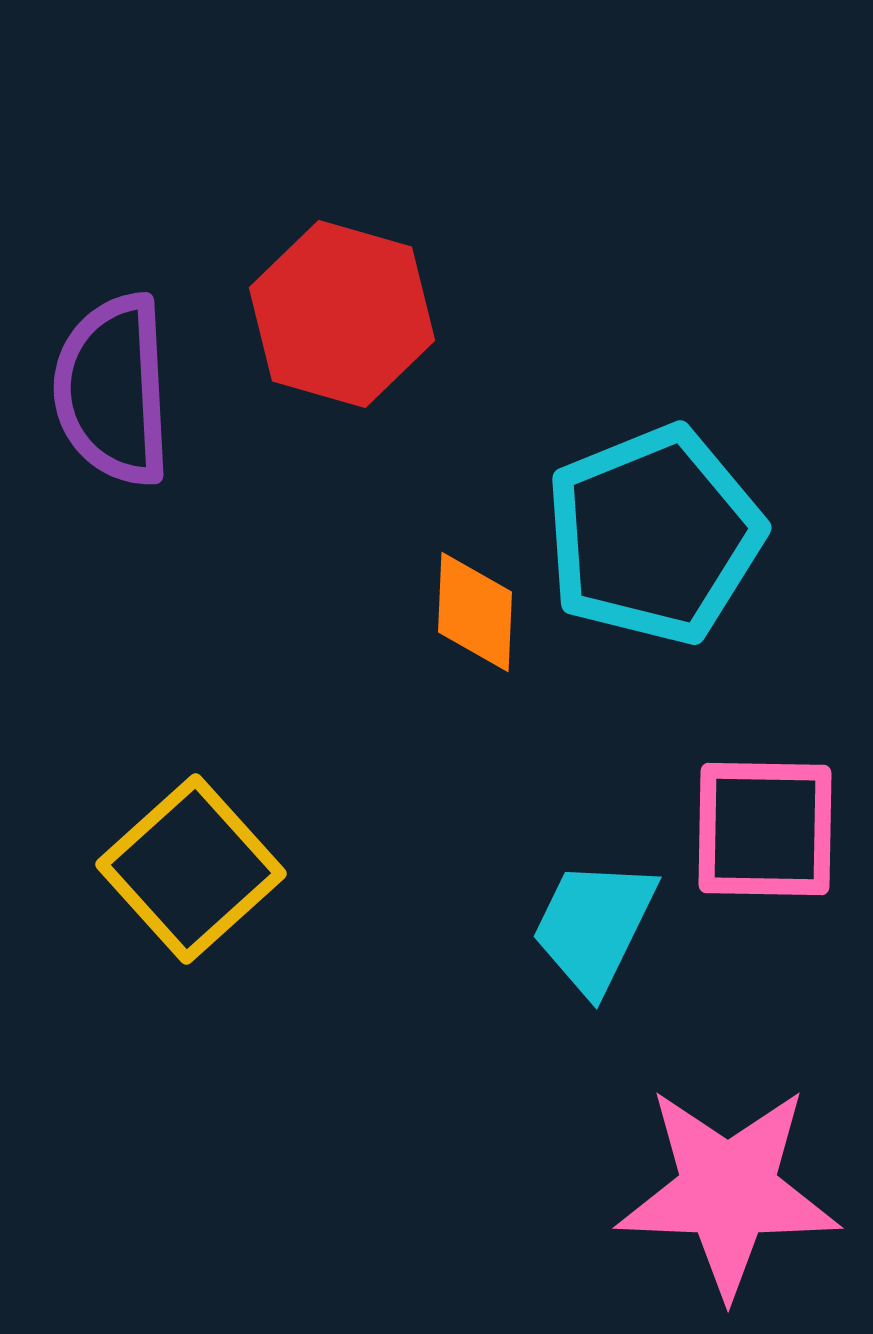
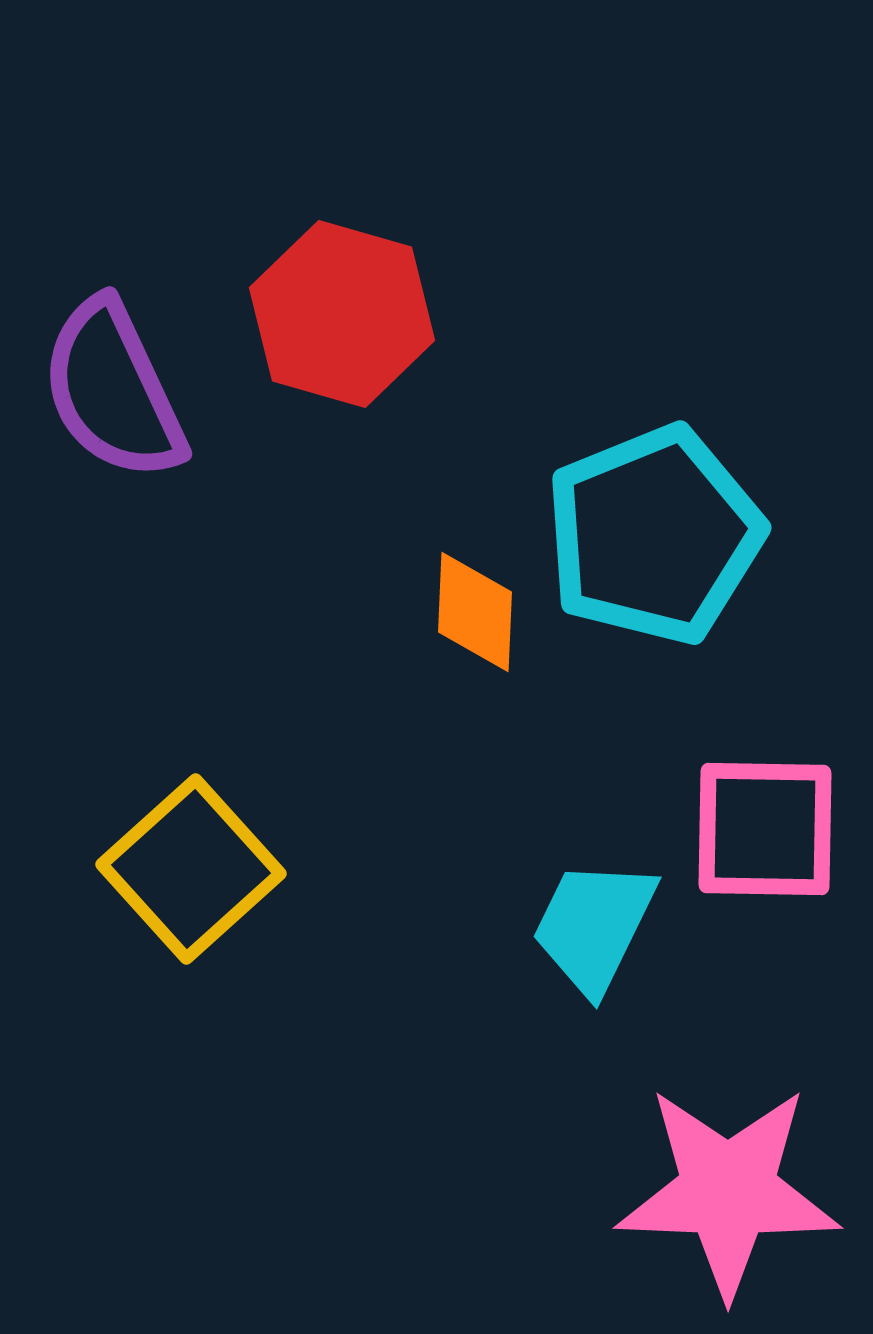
purple semicircle: rotated 22 degrees counterclockwise
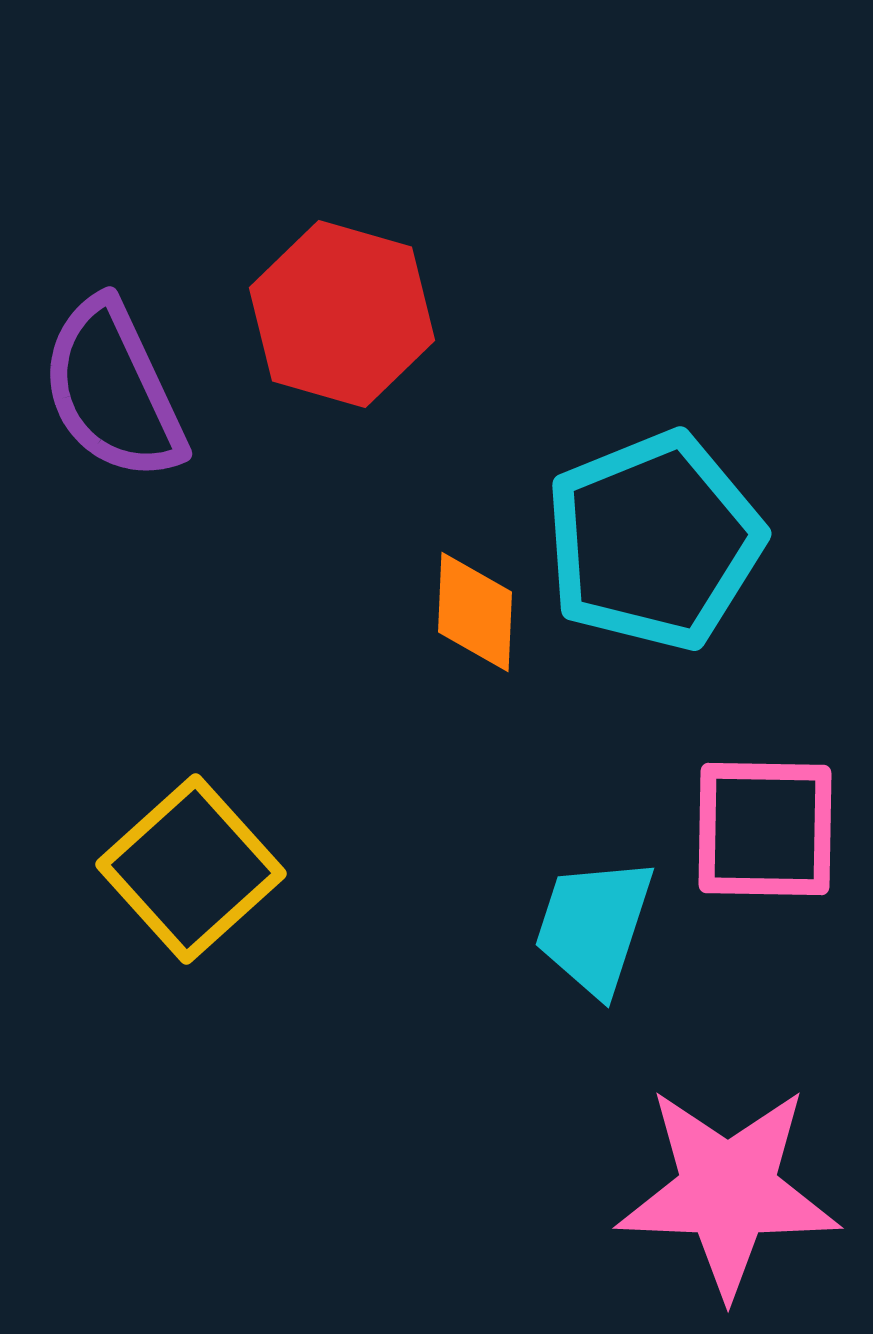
cyan pentagon: moved 6 px down
cyan trapezoid: rotated 8 degrees counterclockwise
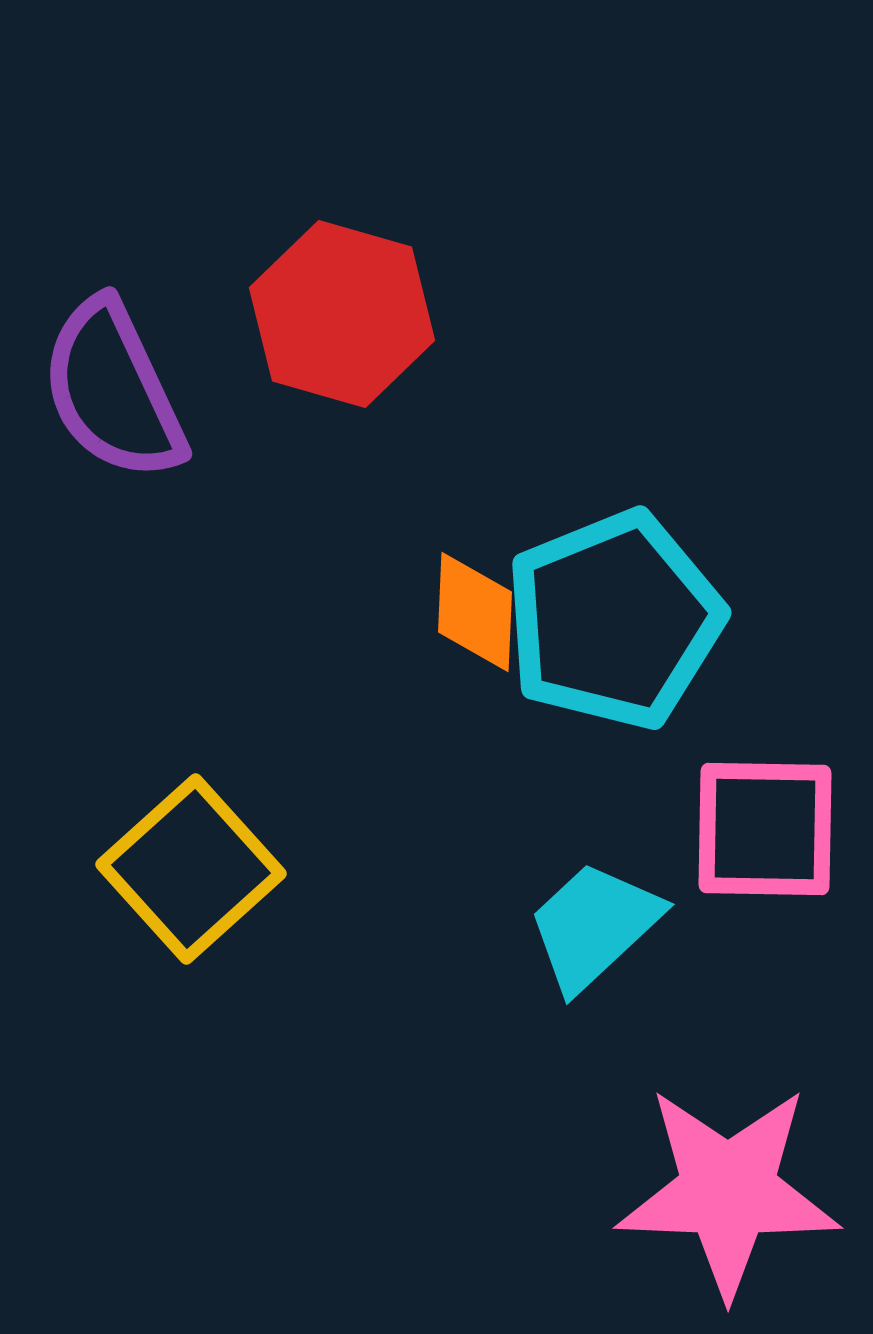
cyan pentagon: moved 40 px left, 79 px down
cyan trapezoid: rotated 29 degrees clockwise
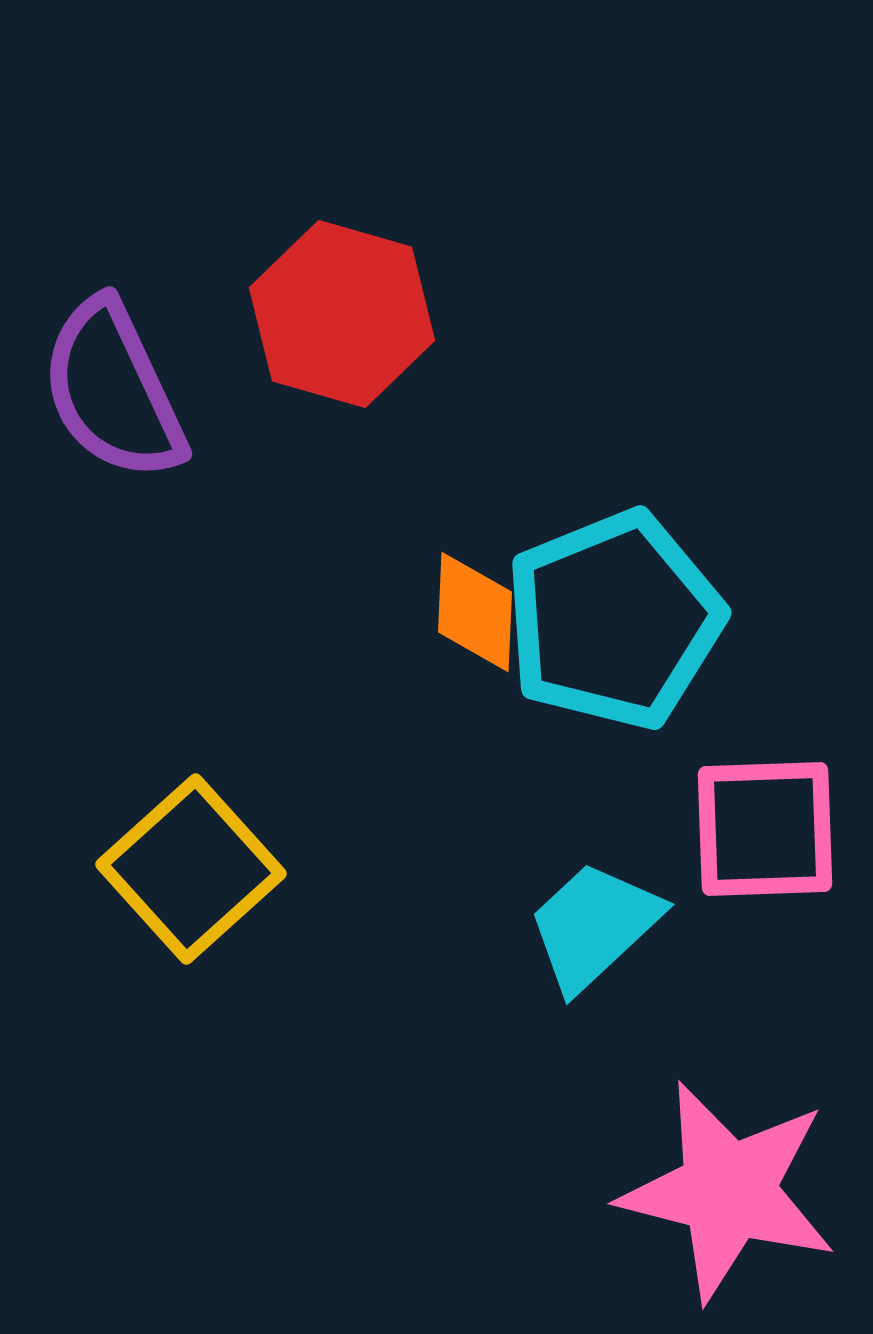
pink square: rotated 3 degrees counterclockwise
pink star: rotated 12 degrees clockwise
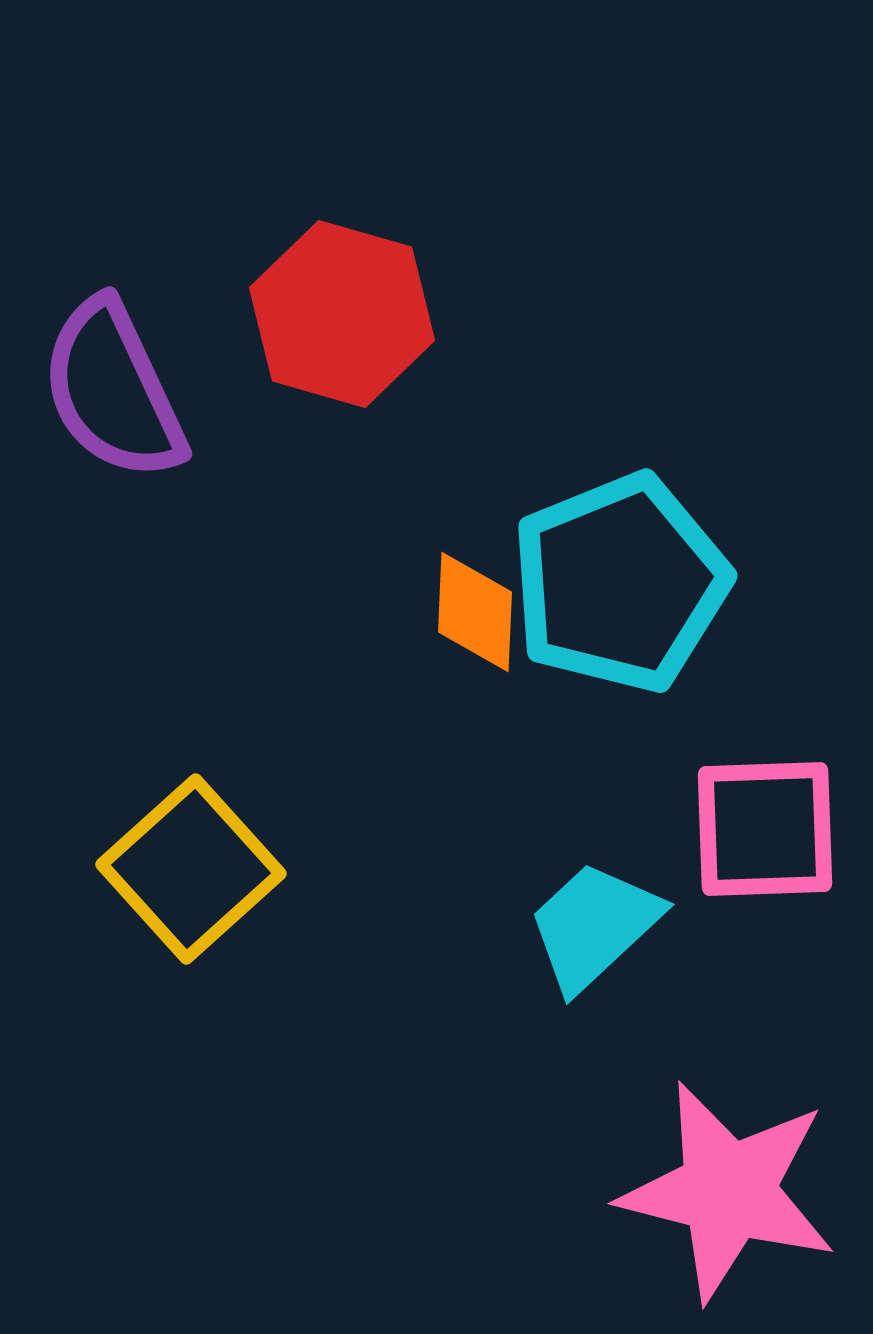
cyan pentagon: moved 6 px right, 37 px up
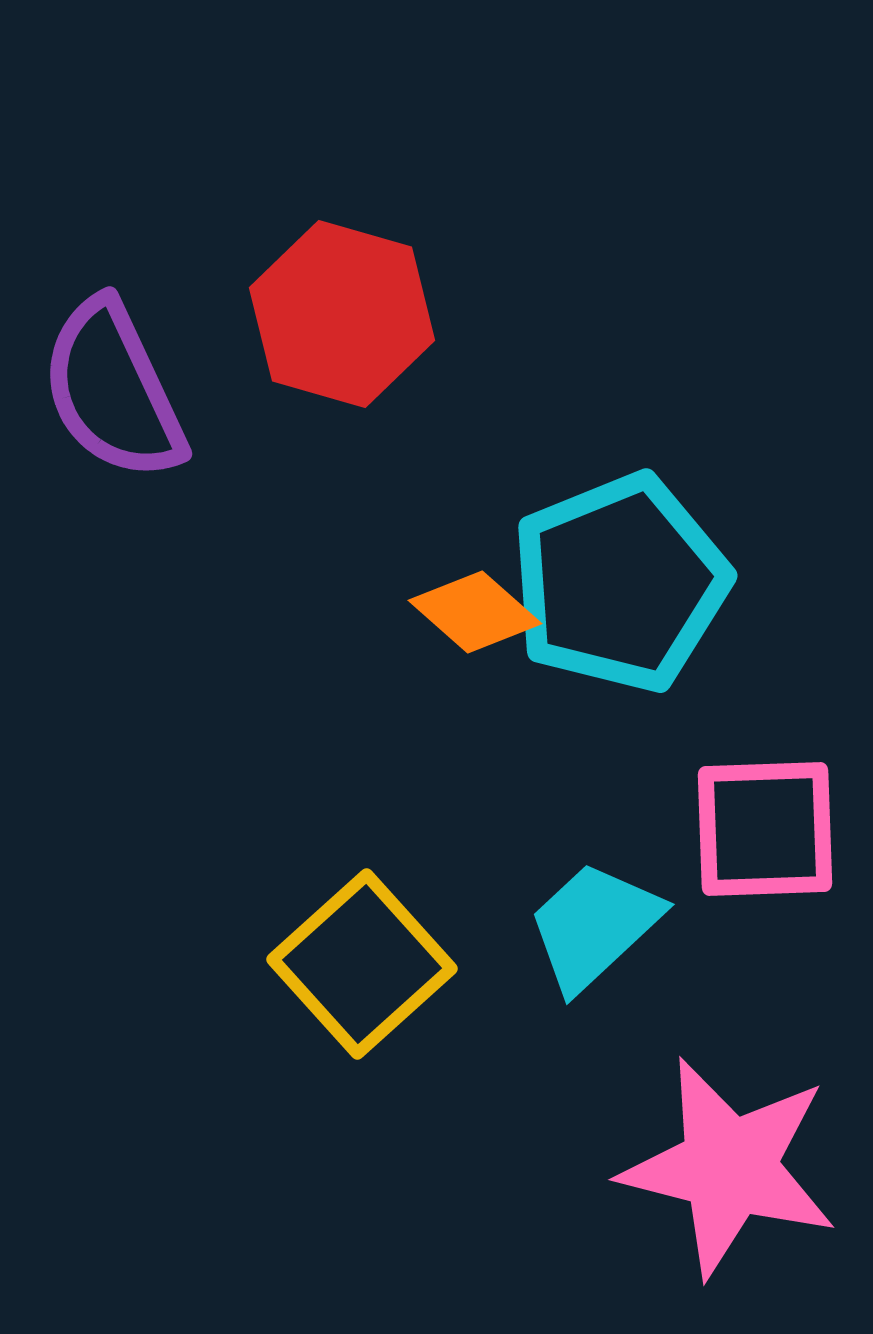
orange diamond: rotated 51 degrees counterclockwise
yellow square: moved 171 px right, 95 px down
pink star: moved 1 px right, 24 px up
